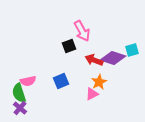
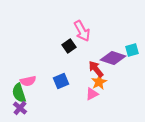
black square: rotated 16 degrees counterclockwise
red arrow: moved 2 px right, 9 px down; rotated 30 degrees clockwise
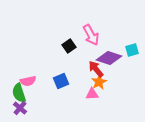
pink arrow: moved 9 px right, 4 px down
purple diamond: moved 4 px left
pink triangle: rotated 24 degrees clockwise
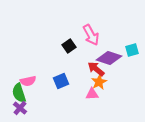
red arrow: rotated 12 degrees counterclockwise
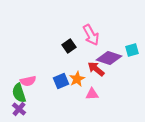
orange star: moved 22 px left, 3 px up
purple cross: moved 1 px left, 1 px down
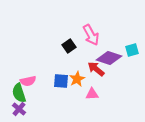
blue square: rotated 28 degrees clockwise
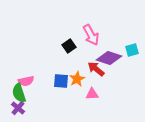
pink semicircle: moved 2 px left
purple cross: moved 1 px left, 1 px up
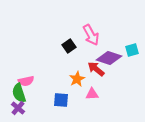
blue square: moved 19 px down
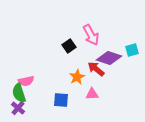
orange star: moved 2 px up
